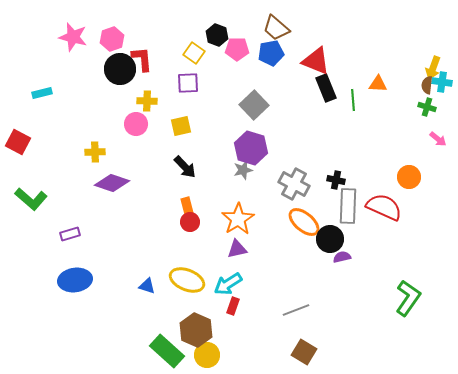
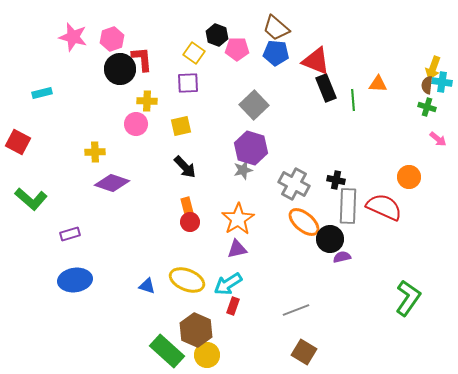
blue pentagon at (271, 53): moved 5 px right; rotated 15 degrees clockwise
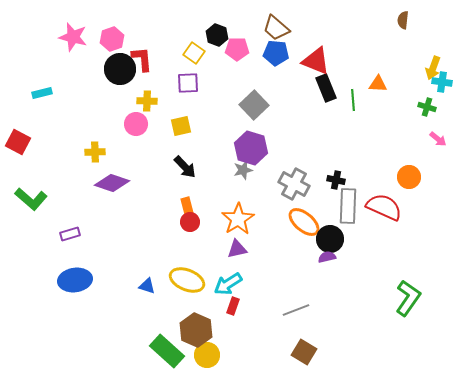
brown semicircle at (427, 85): moved 24 px left, 65 px up
purple semicircle at (342, 257): moved 15 px left
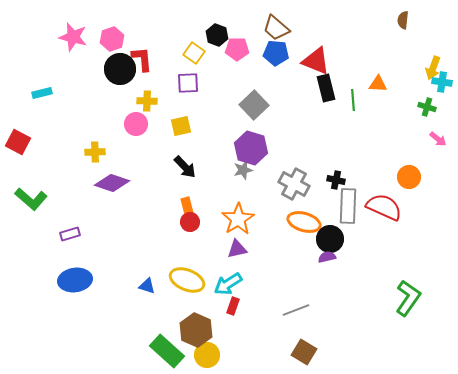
black rectangle at (326, 88): rotated 8 degrees clockwise
orange ellipse at (304, 222): rotated 24 degrees counterclockwise
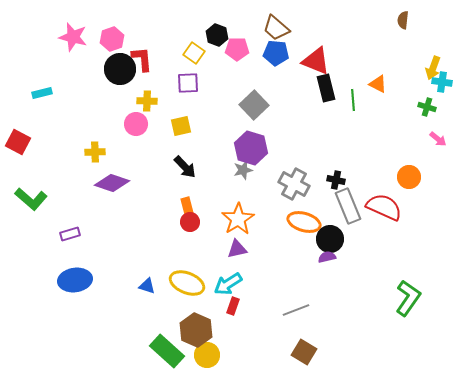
orange triangle at (378, 84): rotated 24 degrees clockwise
gray rectangle at (348, 206): rotated 24 degrees counterclockwise
yellow ellipse at (187, 280): moved 3 px down
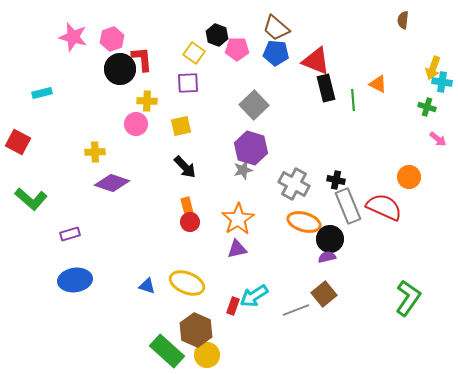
cyan arrow at (228, 284): moved 26 px right, 12 px down
brown square at (304, 352): moved 20 px right, 58 px up; rotated 20 degrees clockwise
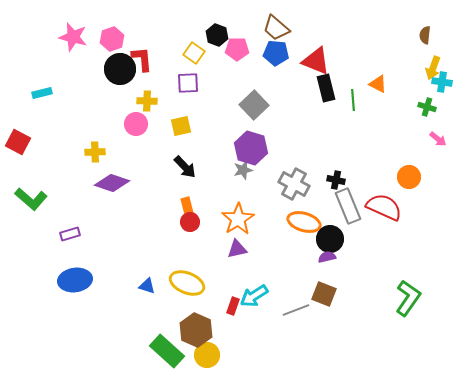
brown semicircle at (403, 20): moved 22 px right, 15 px down
brown square at (324, 294): rotated 30 degrees counterclockwise
